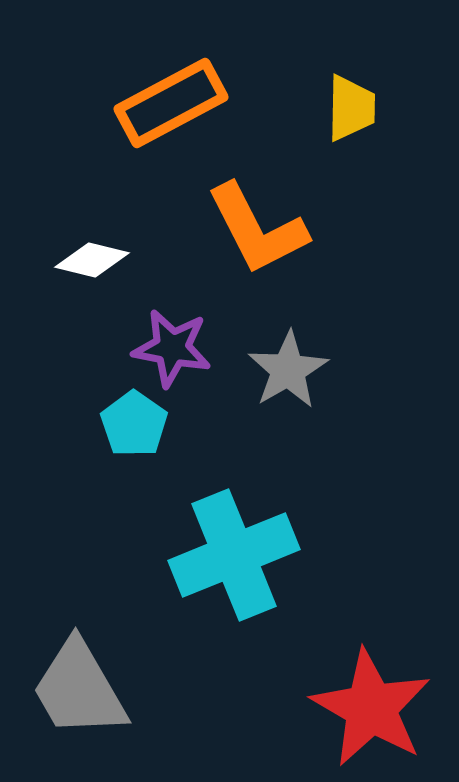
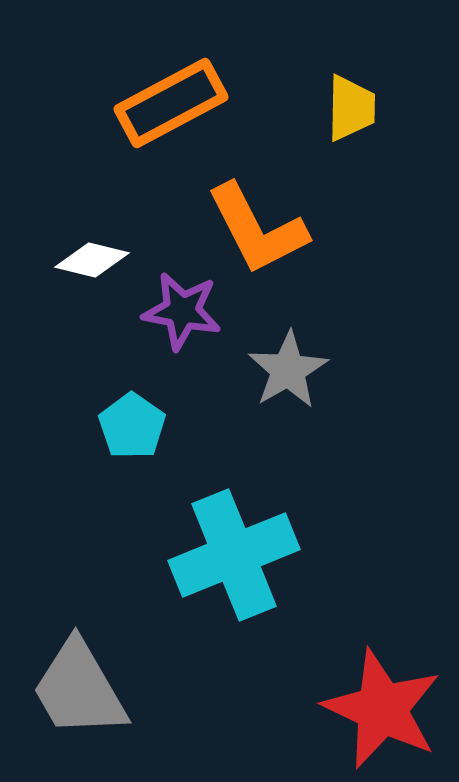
purple star: moved 10 px right, 37 px up
cyan pentagon: moved 2 px left, 2 px down
red star: moved 11 px right, 1 px down; rotated 5 degrees counterclockwise
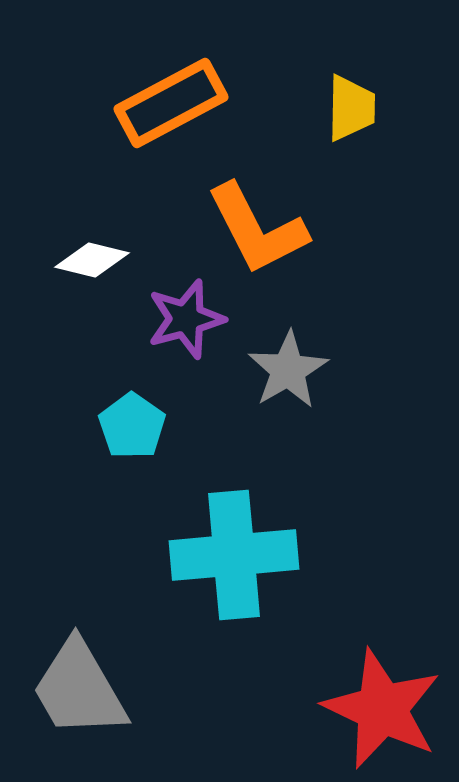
purple star: moved 4 px right, 8 px down; rotated 26 degrees counterclockwise
cyan cross: rotated 17 degrees clockwise
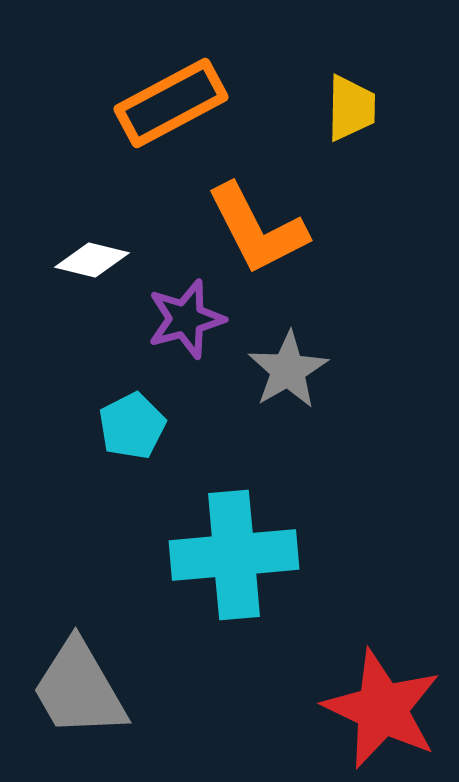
cyan pentagon: rotated 10 degrees clockwise
